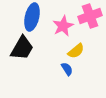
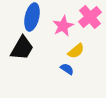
pink cross: moved 1 px down; rotated 20 degrees counterclockwise
blue semicircle: rotated 24 degrees counterclockwise
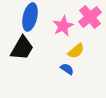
blue ellipse: moved 2 px left
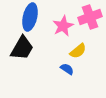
pink cross: rotated 20 degrees clockwise
yellow semicircle: moved 2 px right
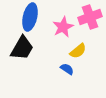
pink star: moved 1 px down
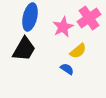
pink cross: moved 1 px left, 1 px down; rotated 15 degrees counterclockwise
black trapezoid: moved 2 px right, 1 px down
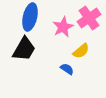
yellow semicircle: moved 3 px right
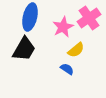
yellow semicircle: moved 5 px left, 1 px up
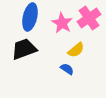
pink star: moved 1 px left, 4 px up; rotated 15 degrees counterclockwise
black trapezoid: rotated 140 degrees counterclockwise
